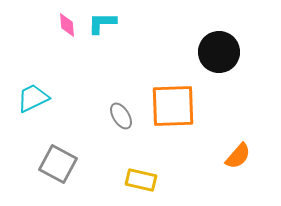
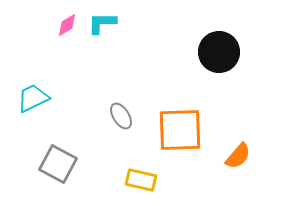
pink diamond: rotated 65 degrees clockwise
orange square: moved 7 px right, 24 px down
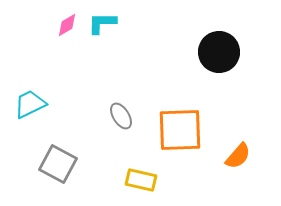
cyan trapezoid: moved 3 px left, 6 px down
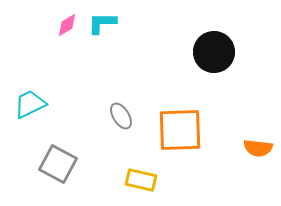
black circle: moved 5 px left
orange semicircle: moved 20 px right, 8 px up; rotated 56 degrees clockwise
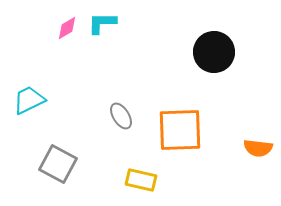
pink diamond: moved 3 px down
cyan trapezoid: moved 1 px left, 4 px up
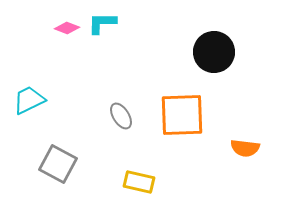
pink diamond: rotated 50 degrees clockwise
orange square: moved 2 px right, 15 px up
orange semicircle: moved 13 px left
yellow rectangle: moved 2 px left, 2 px down
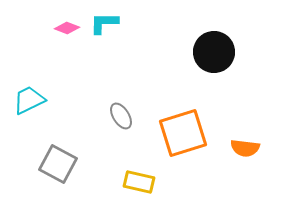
cyan L-shape: moved 2 px right
orange square: moved 1 px right, 18 px down; rotated 15 degrees counterclockwise
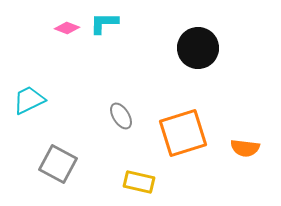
black circle: moved 16 px left, 4 px up
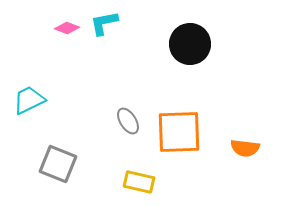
cyan L-shape: rotated 12 degrees counterclockwise
black circle: moved 8 px left, 4 px up
gray ellipse: moved 7 px right, 5 px down
orange square: moved 4 px left, 1 px up; rotated 15 degrees clockwise
gray square: rotated 6 degrees counterclockwise
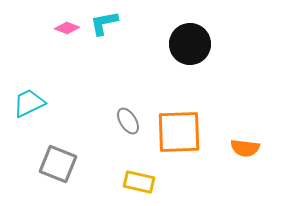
cyan trapezoid: moved 3 px down
